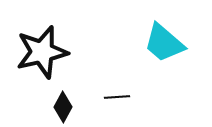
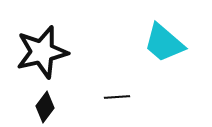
black diamond: moved 18 px left; rotated 8 degrees clockwise
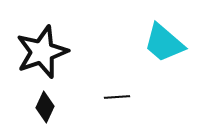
black star: rotated 6 degrees counterclockwise
black diamond: rotated 12 degrees counterclockwise
